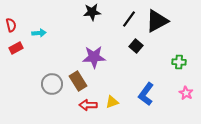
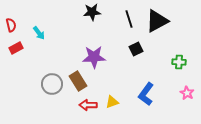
black line: rotated 54 degrees counterclockwise
cyan arrow: rotated 56 degrees clockwise
black square: moved 3 px down; rotated 24 degrees clockwise
pink star: moved 1 px right
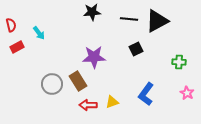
black line: rotated 66 degrees counterclockwise
red rectangle: moved 1 px right, 1 px up
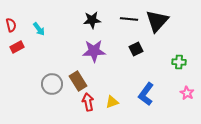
black star: moved 8 px down
black triangle: rotated 20 degrees counterclockwise
cyan arrow: moved 4 px up
purple star: moved 6 px up
red arrow: moved 3 px up; rotated 78 degrees clockwise
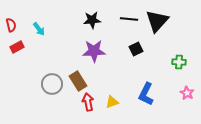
blue L-shape: rotated 10 degrees counterclockwise
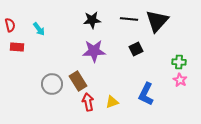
red semicircle: moved 1 px left
red rectangle: rotated 32 degrees clockwise
pink star: moved 7 px left, 13 px up
